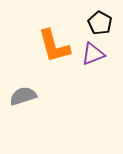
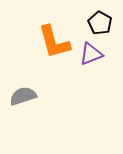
orange L-shape: moved 4 px up
purple triangle: moved 2 px left
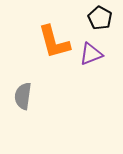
black pentagon: moved 5 px up
gray semicircle: rotated 64 degrees counterclockwise
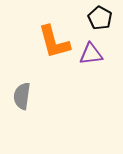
purple triangle: rotated 15 degrees clockwise
gray semicircle: moved 1 px left
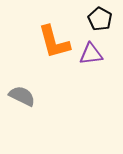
black pentagon: moved 1 px down
gray semicircle: rotated 108 degrees clockwise
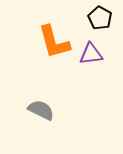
black pentagon: moved 1 px up
gray semicircle: moved 19 px right, 14 px down
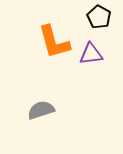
black pentagon: moved 1 px left, 1 px up
gray semicircle: rotated 44 degrees counterclockwise
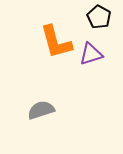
orange L-shape: moved 2 px right
purple triangle: rotated 10 degrees counterclockwise
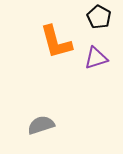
purple triangle: moved 5 px right, 4 px down
gray semicircle: moved 15 px down
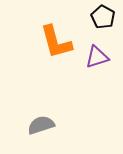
black pentagon: moved 4 px right
purple triangle: moved 1 px right, 1 px up
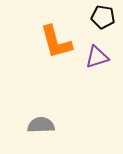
black pentagon: rotated 20 degrees counterclockwise
gray semicircle: rotated 16 degrees clockwise
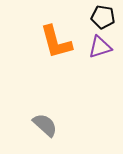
purple triangle: moved 3 px right, 10 px up
gray semicircle: moved 4 px right; rotated 44 degrees clockwise
